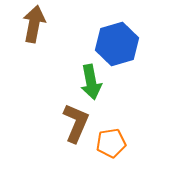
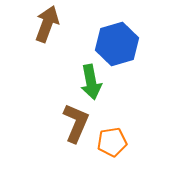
brown arrow: moved 13 px right; rotated 9 degrees clockwise
orange pentagon: moved 1 px right, 1 px up
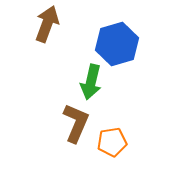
green arrow: rotated 24 degrees clockwise
